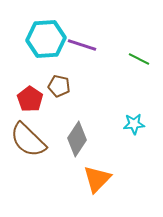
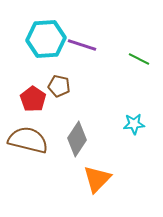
red pentagon: moved 3 px right
brown semicircle: rotated 150 degrees clockwise
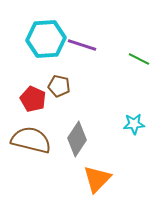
red pentagon: rotated 10 degrees counterclockwise
brown semicircle: moved 3 px right
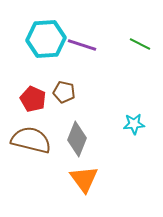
green line: moved 1 px right, 15 px up
brown pentagon: moved 5 px right, 6 px down
gray diamond: rotated 12 degrees counterclockwise
orange triangle: moved 13 px left; rotated 20 degrees counterclockwise
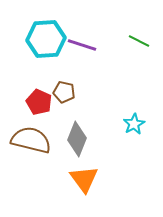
green line: moved 1 px left, 3 px up
red pentagon: moved 6 px right, 3 px down
cyan star: rotated 25 degrees counterclockwise
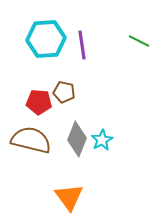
purple line: rotated 64 degrees clockwise
red pentagon: rotated 20 degrees counterclockwise
cyan star: moved 32 px left, 16 px down
orange triangle: moved 15 px left, 18 px down
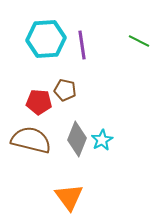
brown pentagon: moved 1 px right, 2 px up
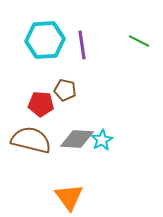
cyan hexagon: moved 1 px left, 1 px down
red pentagon: moved 2 px right, 2 px down
gray diamond: rotated 72 degrees clockwise
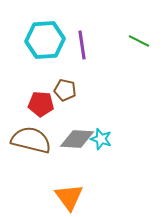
cyan star: moved 1 px left, 1 px up; rotated 25 degrees counterclockwise
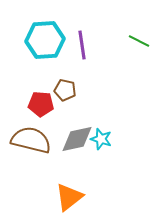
gray diamond: rotated 16 degrees counterclockwise
orange triangle: rotated 28 degrees clockwise
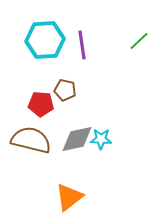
green line: rotated 70 degrees counterclockwise
cyan star: rotated 15 degrees counterclockwise
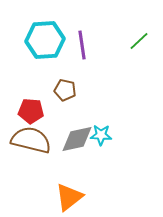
red pentagon: moved 10 px left, 7 px down
cyan star: moved 4 px up
